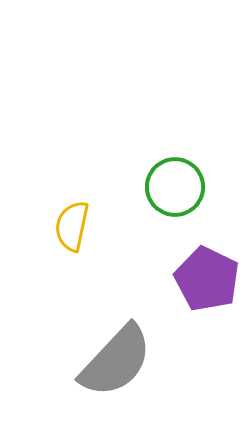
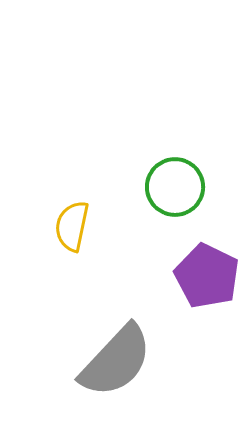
purple pentagon: moved 3 px up
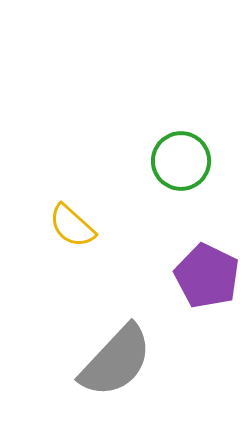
green circle: moved 6 px right, 26 px up
yellow semicircle: rotated 60 degrees counterclockwise
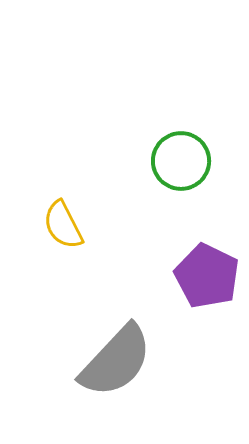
yellow semicircle: moved 9 px left, 1 px up; rotated 21 degrees clockwise
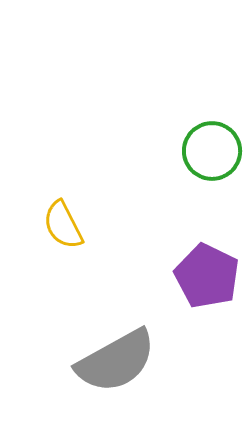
green circle: moved 31 px right, 10 px up
gray semicircle: rotated 18 degrees clockwise
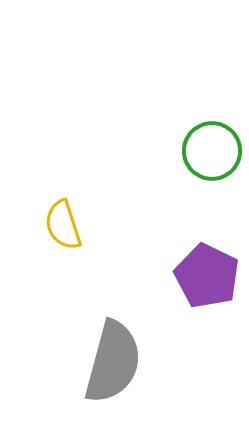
yellow semicircle: rotated 9 degrees clockwise
gray semicircle: moved 3 px left, 1 px down; rotated 46 degrees counterclockwise
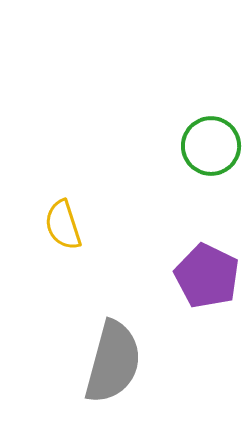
green circle: moved 1 px left, 5 px up
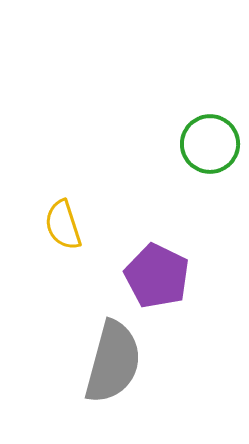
green circle: moved 1 px left, 2 px up
purple pentagon: moved 50 px left
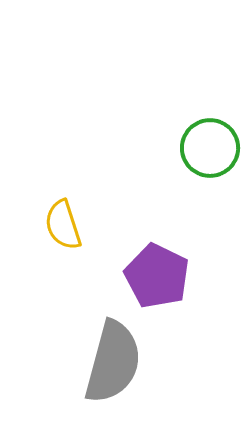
green circle: moved 4 px down
